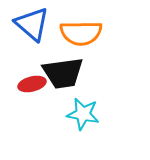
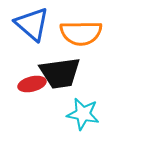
black trapezoid: moved 3 px left
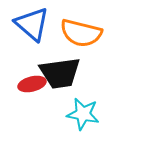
orange semicircle: rotated 15 degrees clockwise
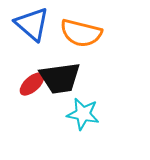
black trapezoid: moved 5 px down
red ellipse: rotated 28 degrees counterclockwise
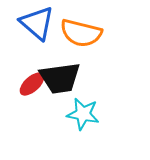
blue triangle: moved 5 px right, 1 px up
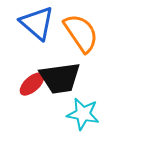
orange semicircle: rotated 138 degrees counterclockwise
